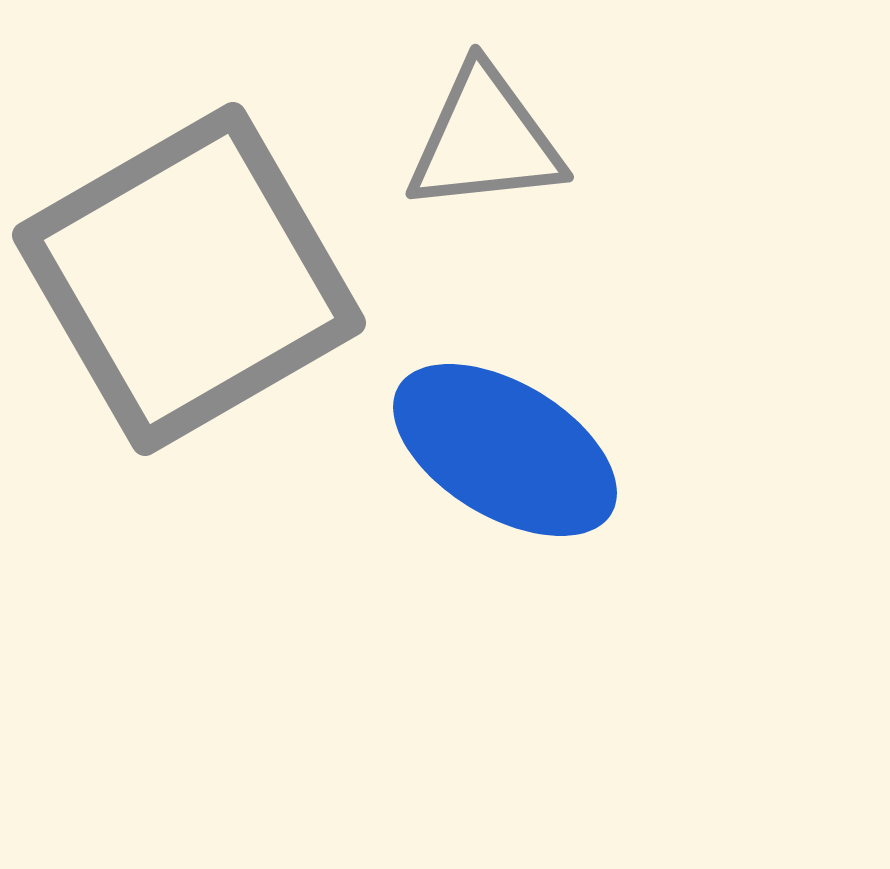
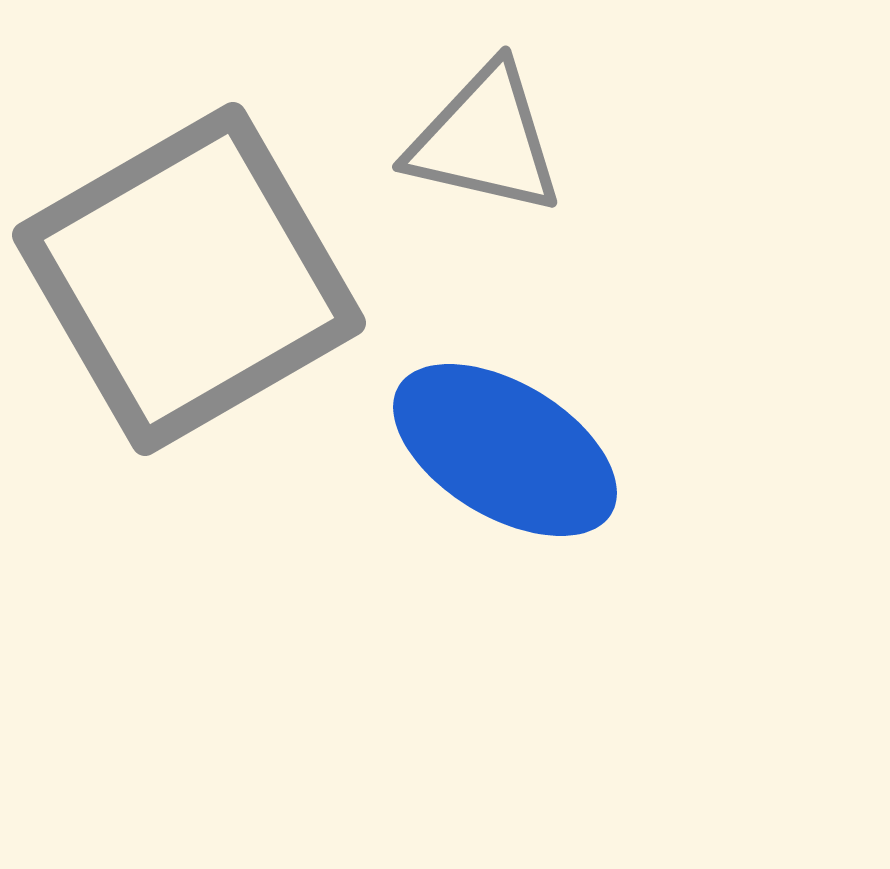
gray triangle: rotated 19 degrees clockwise
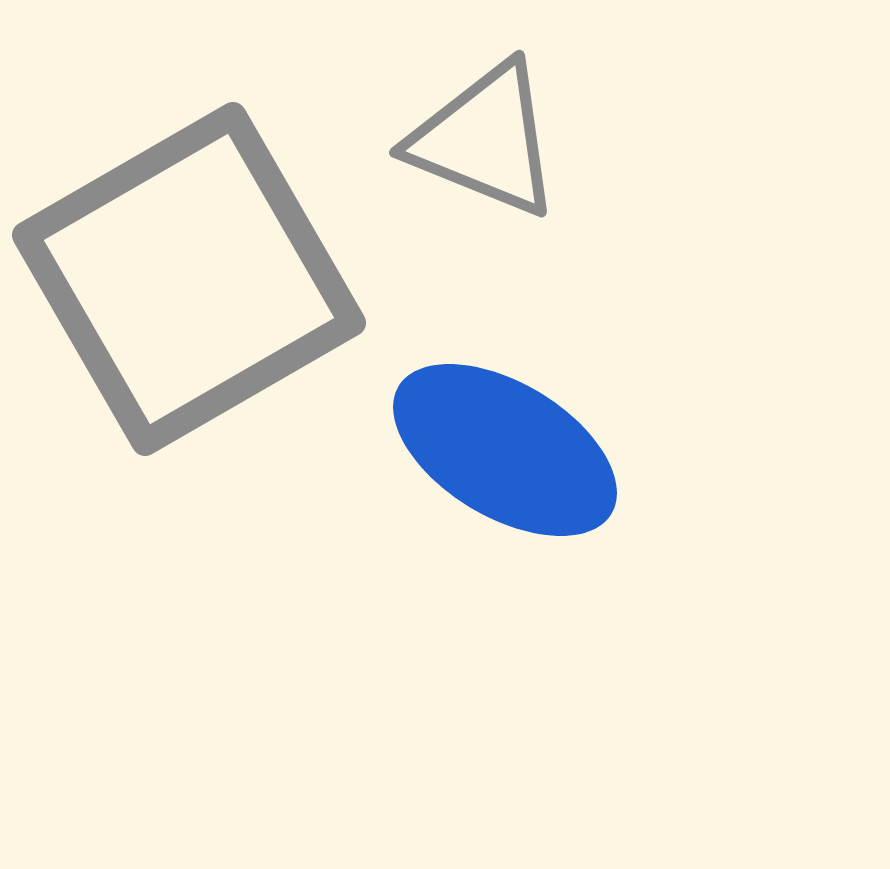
gray triangle: rotated 9 degrees clockwise
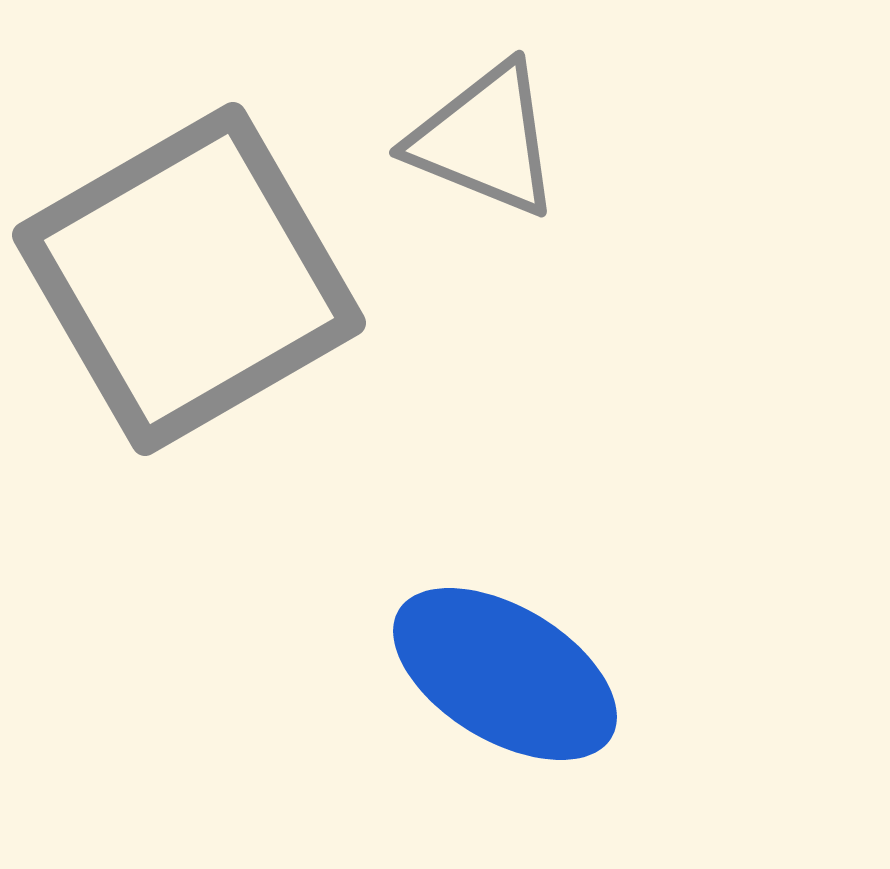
blue ellipse: moved 224 px down
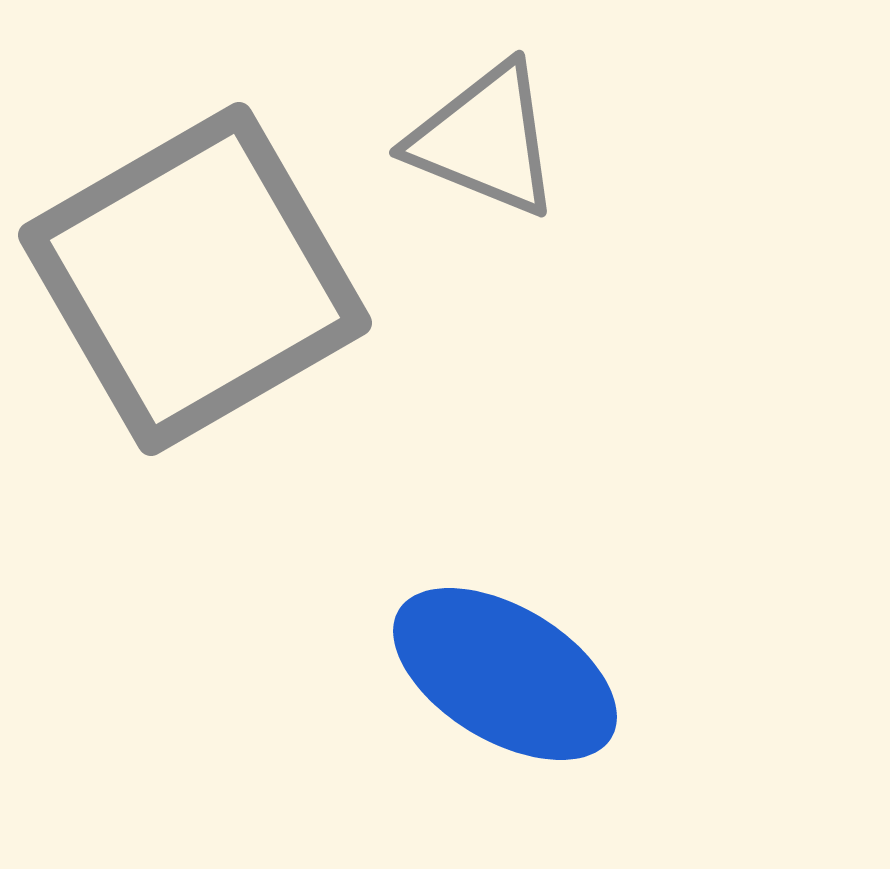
gray square: moved 6 px right
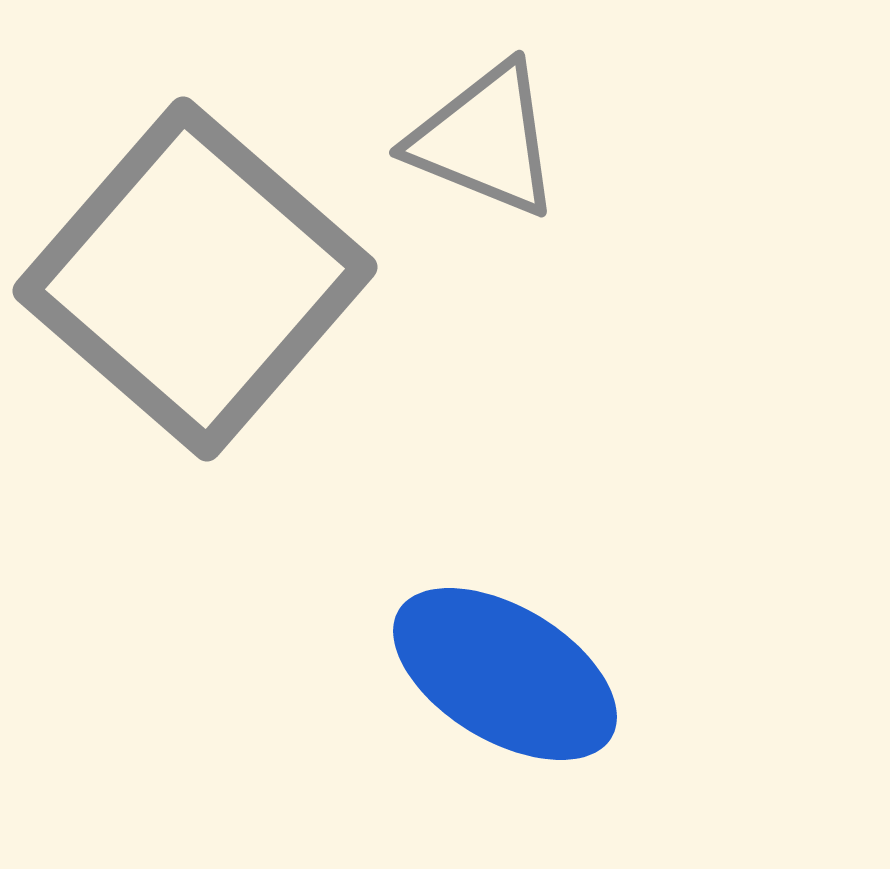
gray square: rotated 19 degrees counterclockwise
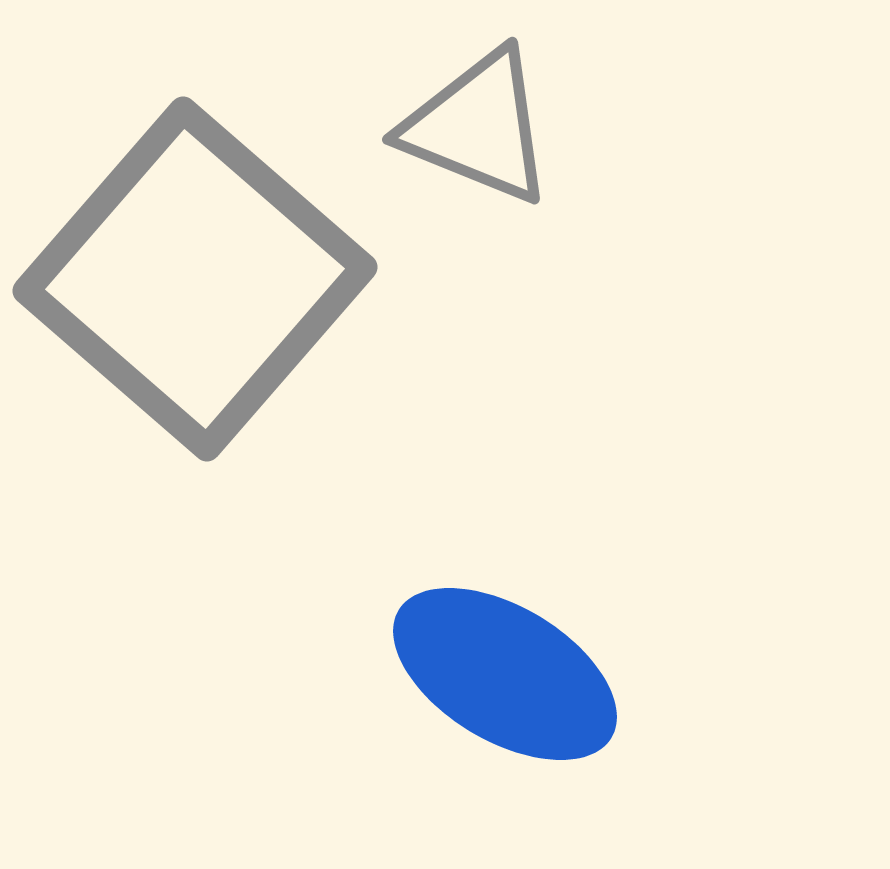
gray triangle: moved 7 px left, 13 px up
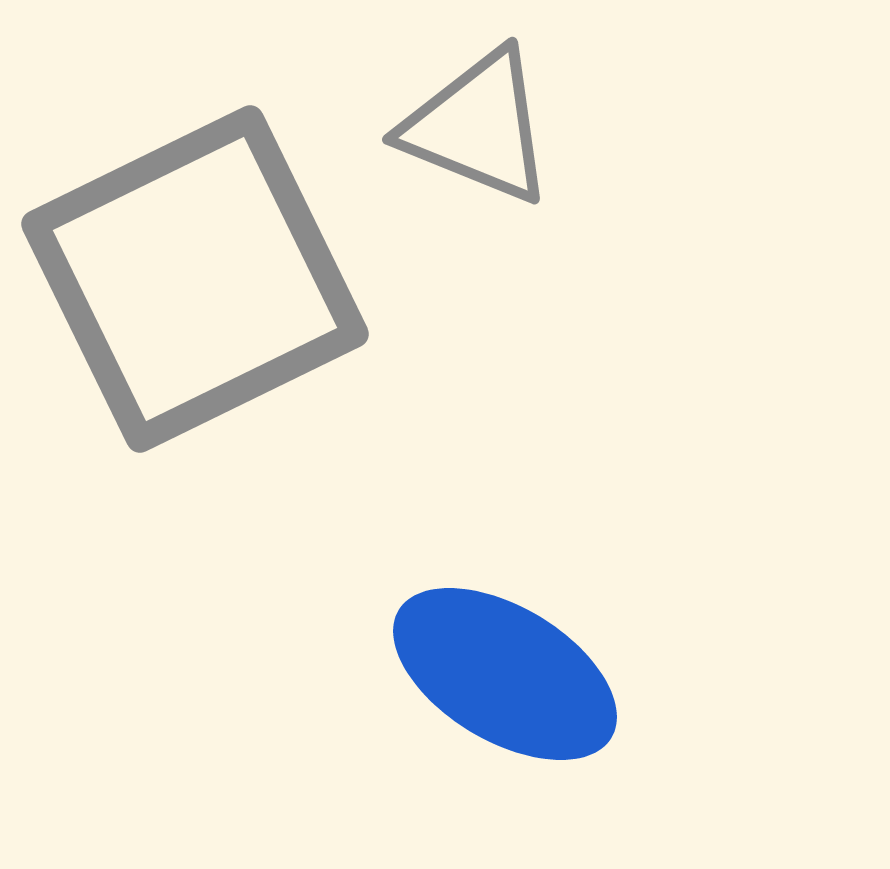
gray square: rotated 23 degrees clockwise
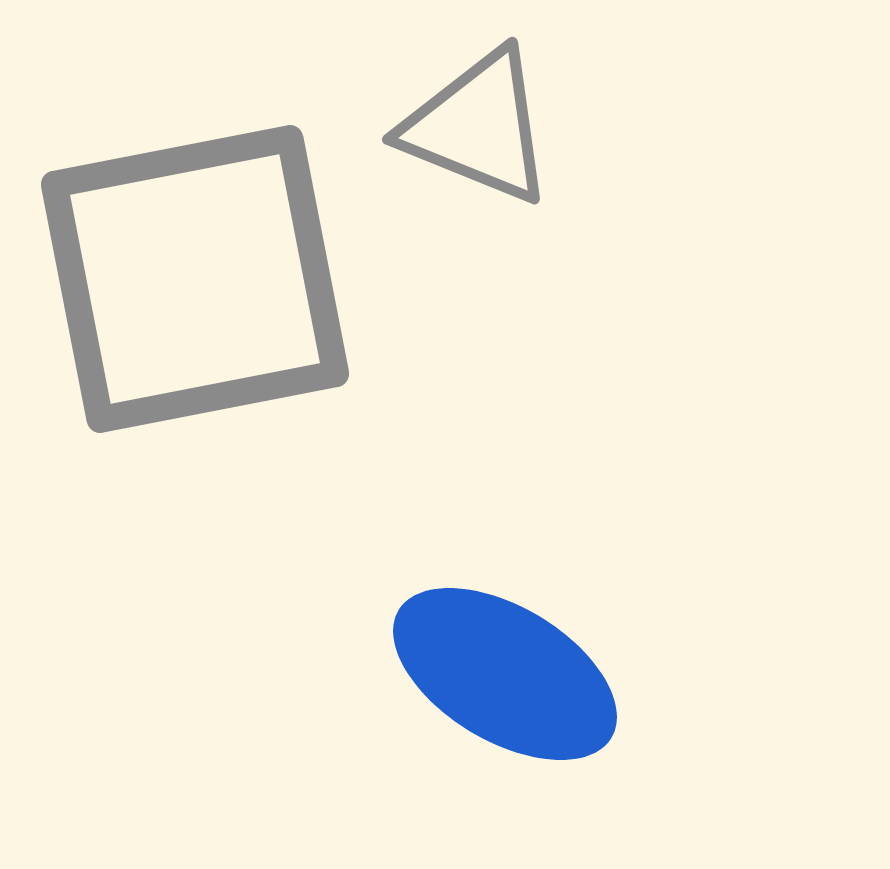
gray square: rotated 15 degrees clockwise
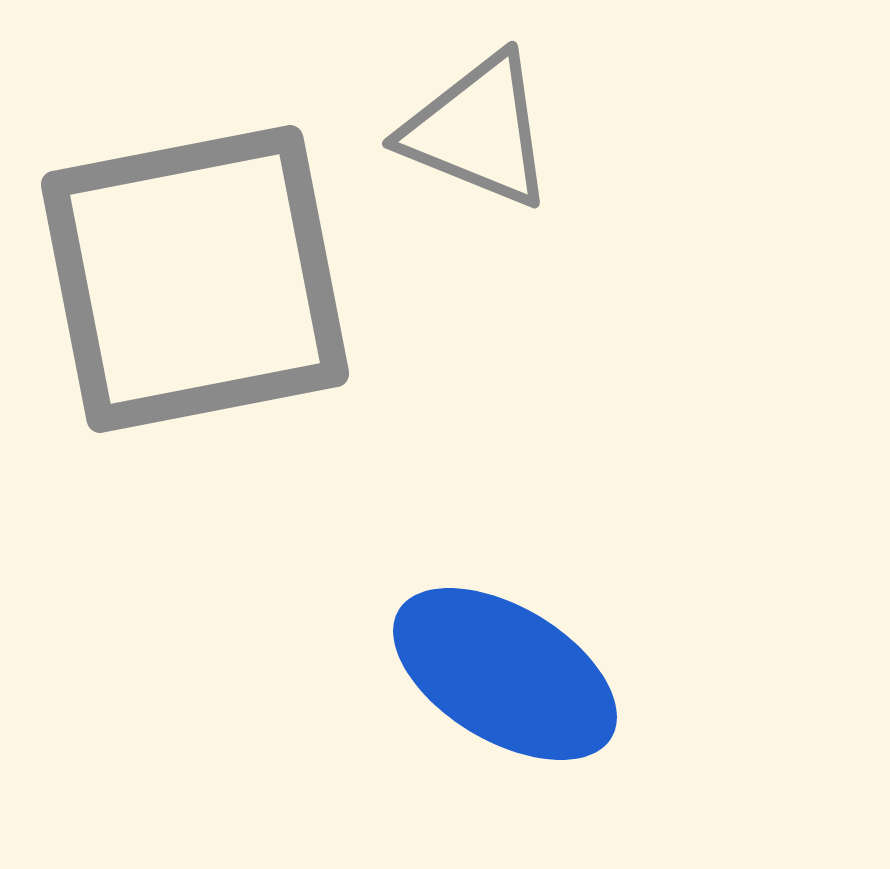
gray triangle: moved 4 px down
